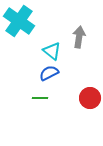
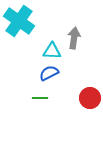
gray arrow: moved 5 px left, 1 px down
cyan triangle: rotated 36 degrees counterclockwise
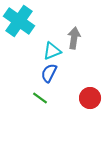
cyan triangle: rotated 24 degrees counterclockwise
blue semicircle: rotated 36 degrees counterclockwise
green line: rotated 35 degrees clockwise
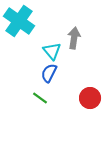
cyan triangle: rotated 48 degrees counterclockwise
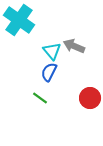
cyan cross: moved 1 px up
gray arrow: moved 8 px down; rotated 75 degrees counterclockwise
blue semicircle: moved 1 px up
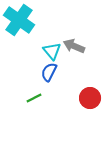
green line: moved 6 px left; rotated 63 degrees counterclockwise
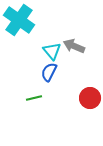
green line: rotated 14 degrees clockwise
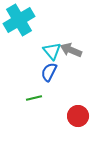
cyan cross: rotated 24 degrees clockwise
gray arrow: moved 3 px left, 4 px down
red circle: moved 12 px left, 18 px down
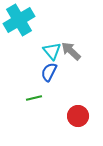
gray arrow: moved 1 px down; rotated 20 degrees clockwise
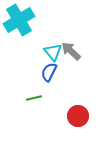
cyan triangle: moved 1 px right, 1 px down
